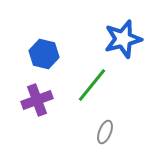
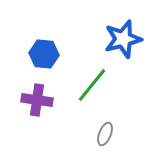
blue hexagon: rotated 8 degrees counterclockwise
purple cross: rotated 28 degrees clockwise
gray ellipse: moved 2 px down
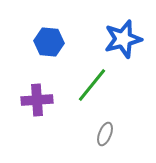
blue hexagon: moved 5 px right, 12 px up
purple cross: rotated 12 degrees counterclockwise
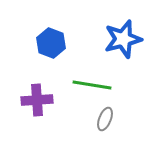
blue hexagon: moved 2 px right, 1 px down; rotated 16 degrees clockwise
green line: rotated 60 degrees clockwise
gray ellipse: moved 15 px up
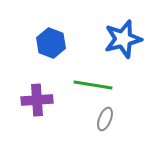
green line: moved 1 px right
